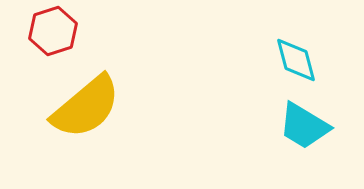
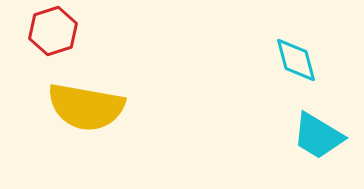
yellow semicircle: rotated 50 degrees clockwise
cyan trapezoid: moved 14 px right, 10 px down
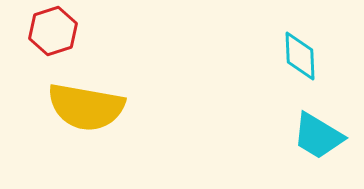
cyan diamond: moved 4 px right, 4 px up; rotated 12 degrees clockwise
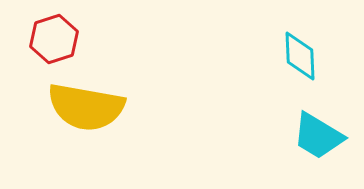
red hexagon: moved 1 px right, 8 px down
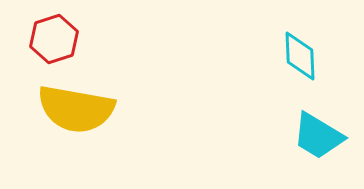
yellow semicircle: moved 10 px left, 2 px down
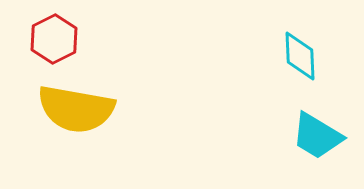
red hexagon: rotated 9 degrees counterclockwise
cyan trapezoid: moved 1 px left
